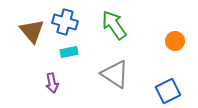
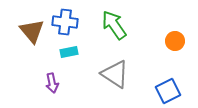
blue cross: rotated 10 degrees counterclockwise
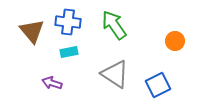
blue cross: moved 3 px right
purple arrow: rotated 120 degrees clockwise
blue square: moved 10 px left, 6 px up
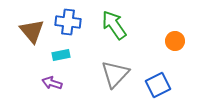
cyan rectangle: moved 8 px left, 3 px down
gray triangle: rotated 40 degrees clockwise
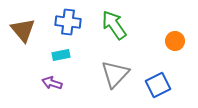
brown triangle: moved 9 px left, 1 px up
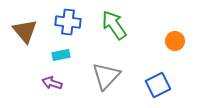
brown triangle: moved 2 px right, 1 px down
gray triangle: moved 9 px left, 2 px down
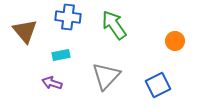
blue cross: moved 5 px up
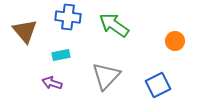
green arrow: rotated 20 degrees counterclockwise
